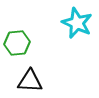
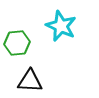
cyan star: moved 16 px left, 3 px down
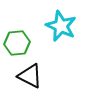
black triangle: moved 5 px up; rotated 24 degrees clockwise
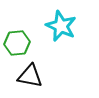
black triangle: rotated 16 degrees counterclockwise
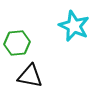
cyan star: moved 13 px right
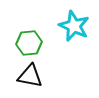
green hexagon: moved 12 px right
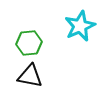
cyan star: moved 6 px right; rotated 24 degrees clockwise
